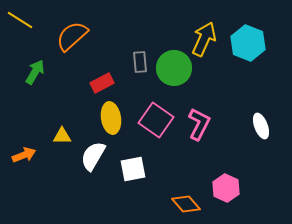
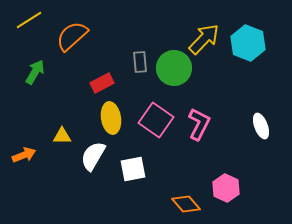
yellow line: moved 9 px right; rotated 64 degrees counterclockwise
yellow arrow: rotated 20 degrees clockwise
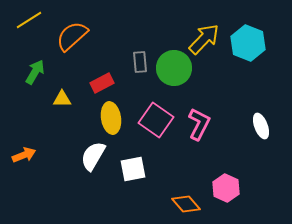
yellow triangle: moved 37 px up
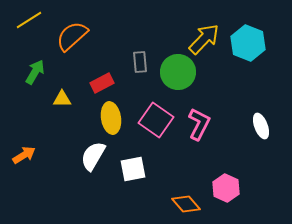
green circle: moved 4 px right, 4 px down
orange arrow: rotated 10 degrees counterclockwise
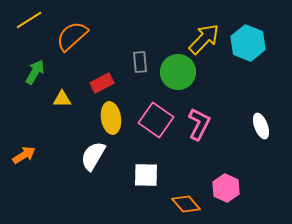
white square: moved 13 px right, 6 px down; rotated 12 degrees clockwise
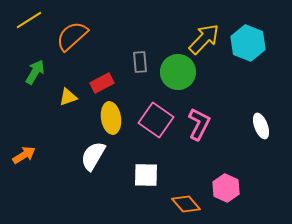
yellow triangle: moved 6 px right, 2 px up; rotated 18 degrees counterclockwise
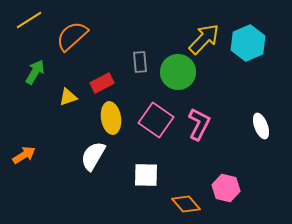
cyan hexagon: rotated 16 degrees clockwise
pink hexagon: rotated 12 degrees counterclockwise
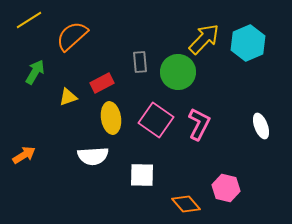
white semicircle: rotated 124 degrees counterclockwise
white square: moved 4 px left
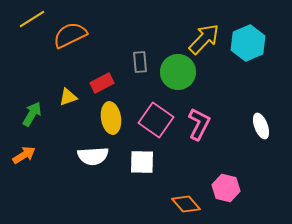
yellow line: moved 3 px right, 1 px up
orange semicircle: moved 2 px left, 1 px up; rotated 16 degrees clockwise
green arrow: moved 3 px left, 42 px down
white square: moved 13 px up
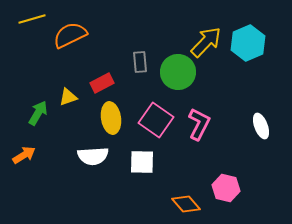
yellow line: rotated 16 degrees clockwise
yellow arrow: moved 2 px right, 3 px down
green arrow: moved 6 px right, 1 px up
